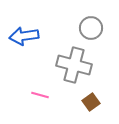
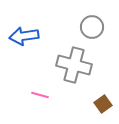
gray circle: moved 1 px right, 1 px up
brown square: moved 12 px right, 2 px down
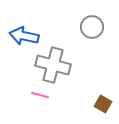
blue arrow: rotated 20 degrees clockwise
gray cross: moved 21 px left
brown square: rotated 24 degrees counterclockwise
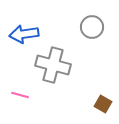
blue arrow: moved 2 px up; rotated 20 degrees counterclockwise
pink line: moved 20 px left
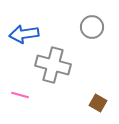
brown square: moved 5 px left, 1 px up
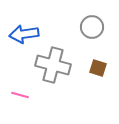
brown square: moved 35 px up; rotated 12 degrees counterclockwise
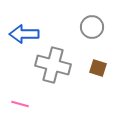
blue arrow: rotated 8 degrees clockwise
pink line: moved 9 px down
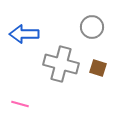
gray cross: moved 8 px right, 1 px up
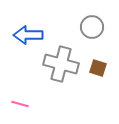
blue arrow: moved 4 px right, 1 px down
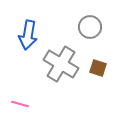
gray circle: moved 2 px left
blue arrow: rotated 80 degrees counterclockwise
gray cross: rotated 16 degrees clockwise
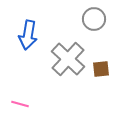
gray circle: moved 4 px right, 8 px up
gray cross: moved 7 px right, 5 px up; rotated 12 degrees clockwise
brown square: moved 3 px right, 1 px down; rotated 24 degrees counterclockwise
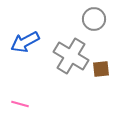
blue arrow: moved 3 px left, 7 px down; rotated 52 degrees clockwise
gray cross: moved 3 px right, 3 px up; rotated 12 degrees counterclockwise
